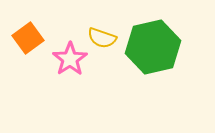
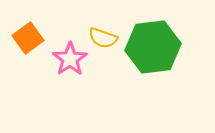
yellow semicircle: moved 1 px right
green hexagon: rotated 6 degrees clockwise
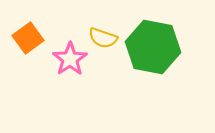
green hexagon: rotated 18 degrees clockwise
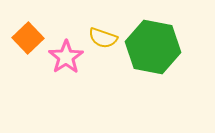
orange square: rotated 8 degrees counterclockwise
pink star: moved 4 px left, 2 px up
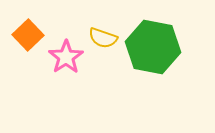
orange square: moved 3 px up
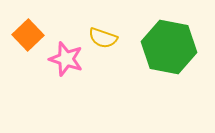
green hexagon: moved 16 px right
pink star: moved 2 px down; rotated 20 degrees counterclockwise
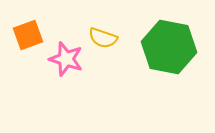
orange square: rotated 24 degrees clockwise
